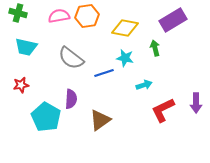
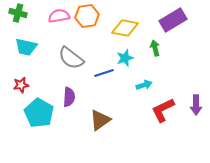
cyan star: rotated 30 degrees counterclockwise
purple semicircle: moved 2 px left, 2 px up
purple arrow: moved 2 px down
cyan pentagon: moved 7 px left, 4 px up
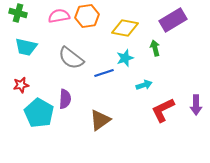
purple semicircle: moved 4 px left, 2 px down
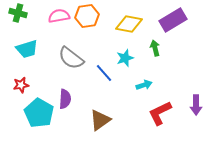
yellow diamond: moved 4 px right, 4 px up
cyan trapezoid: moved 1 px right, 2 px down; rotated 30 degrees counterclockwise
blue line: rotated 66 degrees clockwise
red L-shape: moved 3 px left, 3 px down
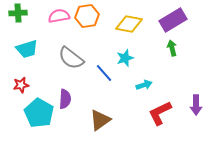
green cross: rotated 18 degrees counterclockwise
green arrow: moved 17 px right
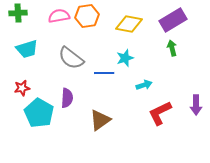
blue line: rotated 48 degrees counterclockwise
red star: moved 1 px right, 3 px down
purple semicircle: moved 2 px right, 1 px up
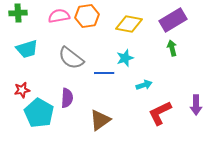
red star: moved 2 px down
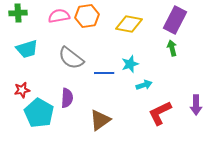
purple rectangle: moved 2 px right; rotated 32 degrees counterclockwise
cyan star: moved 5 px right, 6 px down
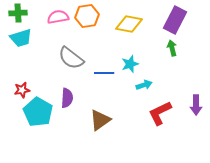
pink semicircle: moved 1 px left, 1 px down
cyan trapezoid: moved 6 px left, 11 px up
cyan pentagon: moved 1 px left, 1 px up
